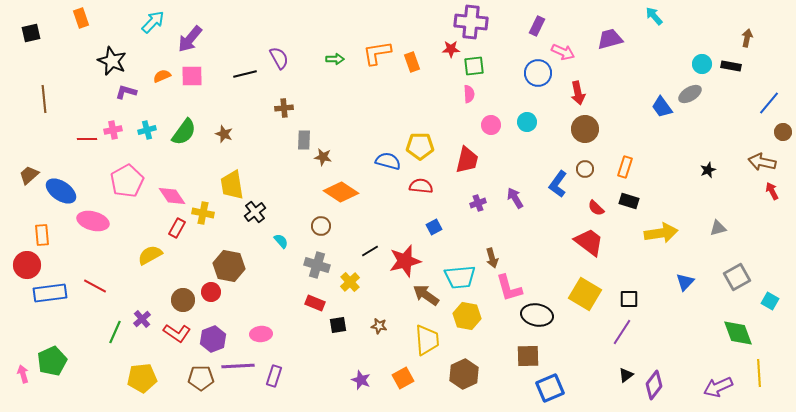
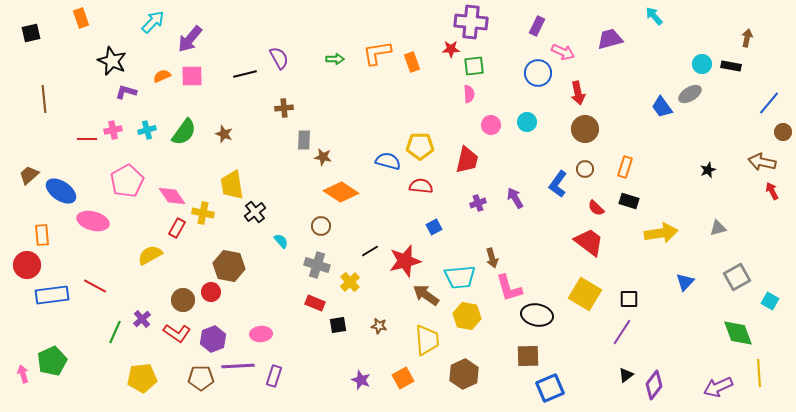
blue rectangle at (50, 293): moved 2 px right, 2 px down
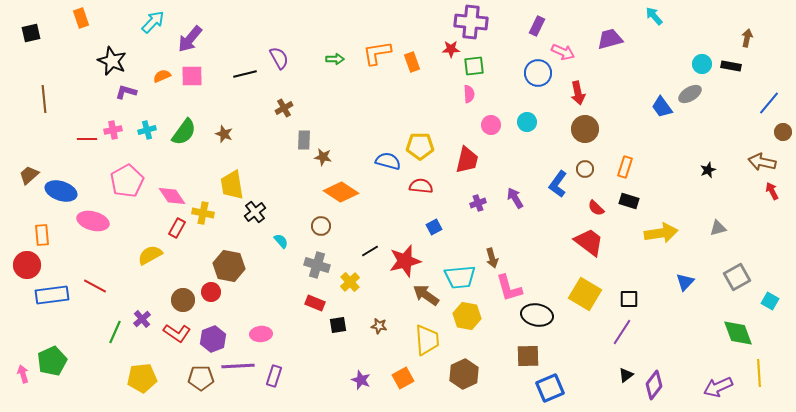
brown cross at (284, 108): rotated 24 degrees counterclockwise
blue ellipse at (61, 191): rotated 16 degrees counterclockwise
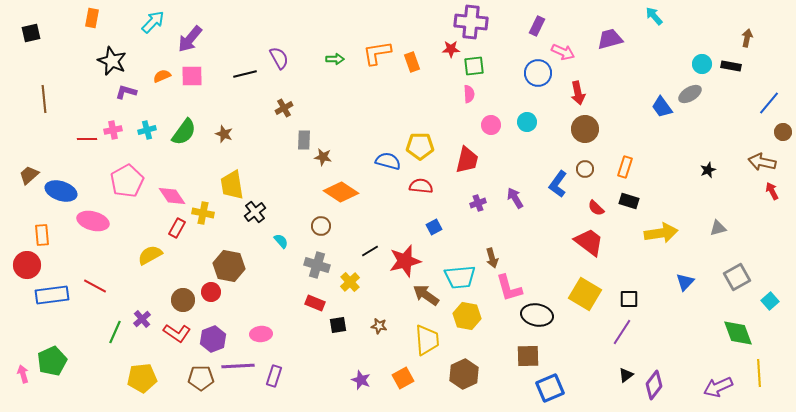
orange rectangle at (81, 18): moved 11 px right; rotated 30 degrees clockwise
cyan square at (770, 301): rotated 18 degrees clockwise
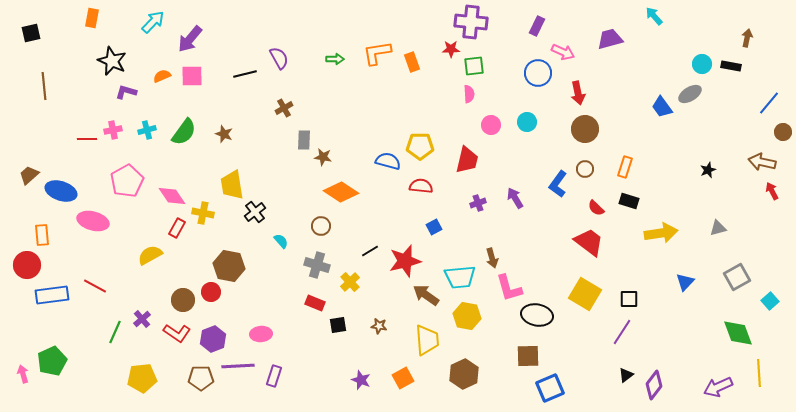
brown line at (44, 99): moved 13 px up
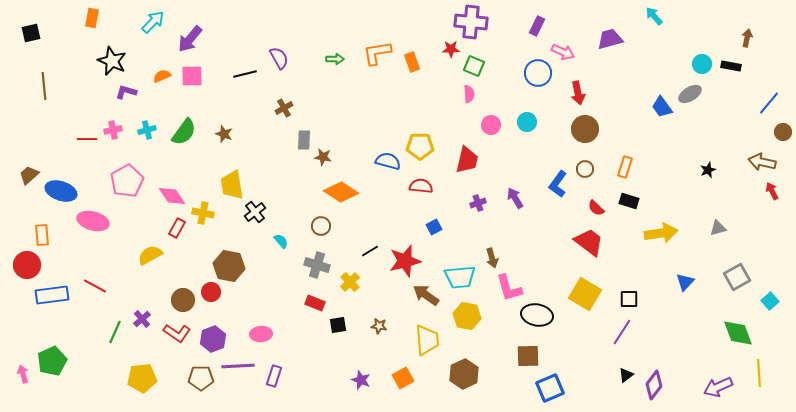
green square at (474, 66): rotated 30 degrees clockwise
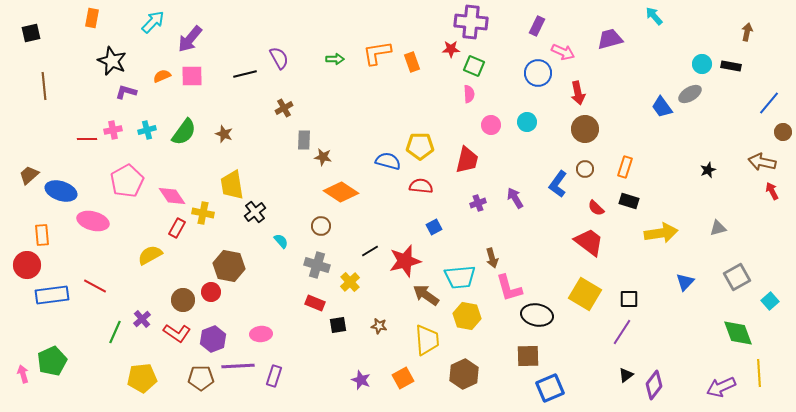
brown arrow at (747, 38): moved 6 px up
purple arrow at (718, 387): moved 3 px right
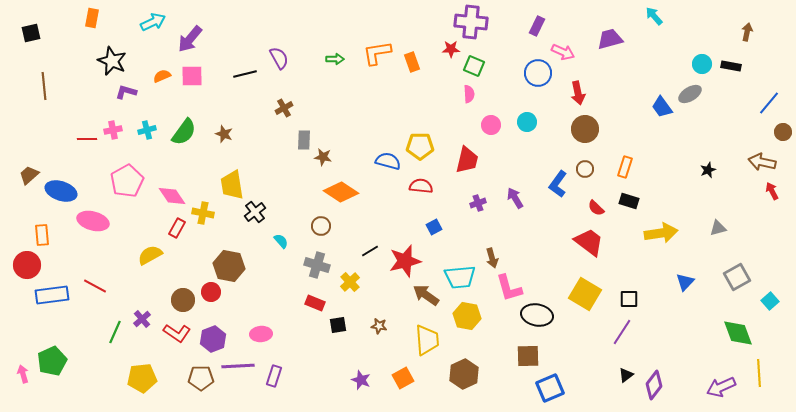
cyan arrow at (153, 22): rotated 20 degrees clockwise
